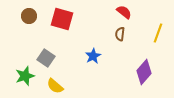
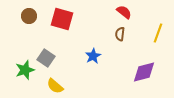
purple diamond: rotated 35 degrees clockwise
green star: moved 6 px up
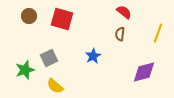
gray square: moved 3 px right; rotated 30 degrees clockwise
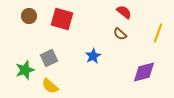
brown semicircle: rotated 56 degrees counterclockwise
yellow semicircle: moved 5 px left
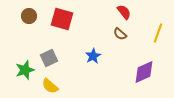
red semicircle: rotated 14 degrees clockwise
purple diamond: rotated 10 degrees counterclockwise
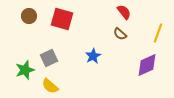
purple diamond: moved 3 px right, 7 px up
